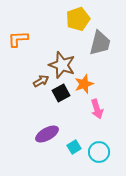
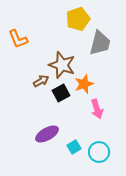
orange L-shape: rotated 110 degrees counterclockwise
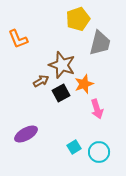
purple ellipse: moved 21 px left
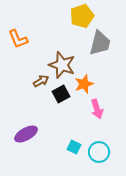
yellow pentagon: moved 4 px right, 3 px up
black square: moved 1 px down
cyan square: rotated 32 degrees counterclockwise
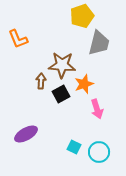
gray trapezoid: moved 1 px left
brown star: rotated 16 degrees counterclockwise
brown arrow: rotated 56 degrees counterclockwise
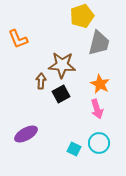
orange star: moved 16 px right; rotated 24 degrees counterclockwise
cyan square: moved 2 px down
cyan circle: moved 9 px up
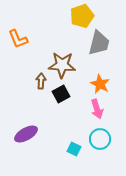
cyan circle: moved 1 px right, 4 px up
